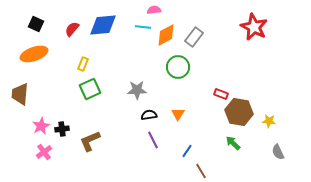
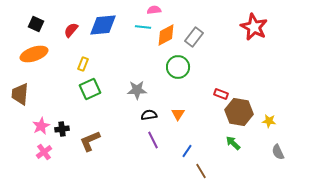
red semicircle: moved 1 px left, 1 px down
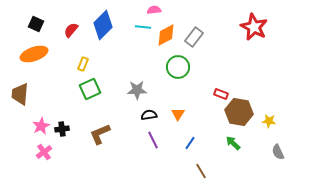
blue diamond: rotated 40 degrees counterclockwise
brown L-shape: moved 10 px right, 7 px up
blue line: moved 3 px right, 8 px up
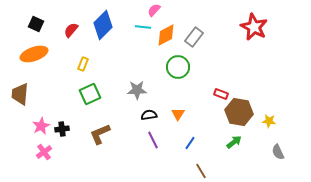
pink semicircle: rotated 40 degrees counterclockwise
green square: moved 5 px down
green arrow: moved 1 px right, 1 px up; rotated 98 degrees clockwise
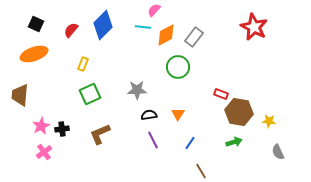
brown trapezoid: moved 1 px down
green arrow: rotated 21 degrees clockwise
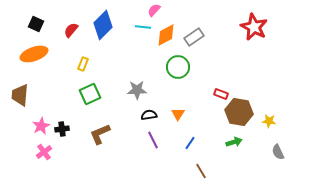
gray rectangle: rotated 18 degrees clockwise
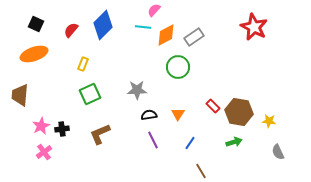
red rectangle: moved 8 px left, 12 px down; rotated 24 degrees clockwise
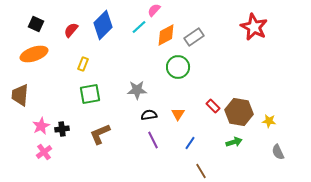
cyan line: moved 4 px left; rotated 49 degrees counterclockwise
green square: rotated 15 degrees clockwise
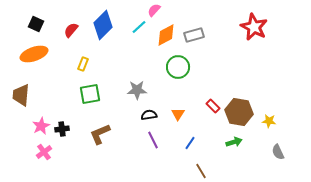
gray rectangle: moved 2 px up; rotated 18 degrees clockwise
brown trapezoid: moved 1 px right
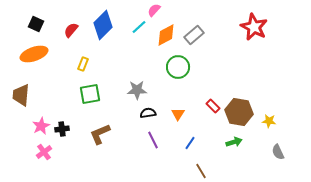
gray rectangle: rotated 24 degrees counterclockwise
black semicircle: moved 1 px left, 2 px up
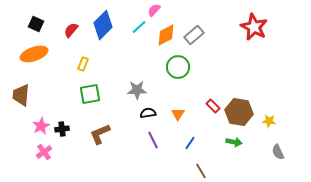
green arrow: rotated 28 degrees clockwise
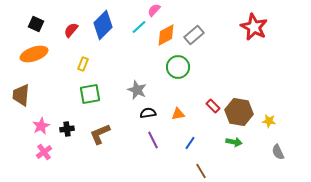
gray star: rotated 24 degrees clockwise
orange triangle: rotated 48 degrees clockwise
black cross: moved 5 px right
